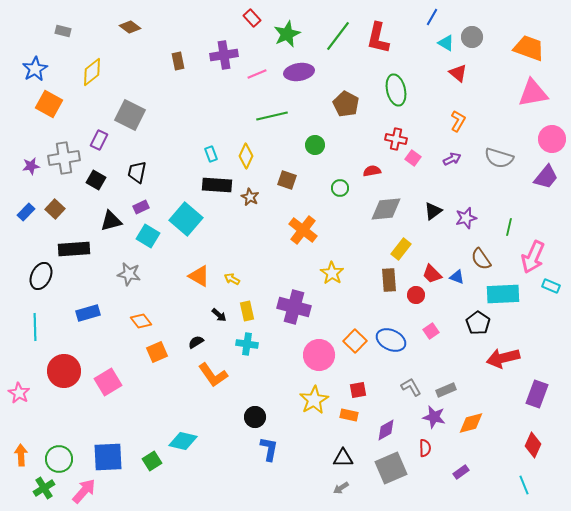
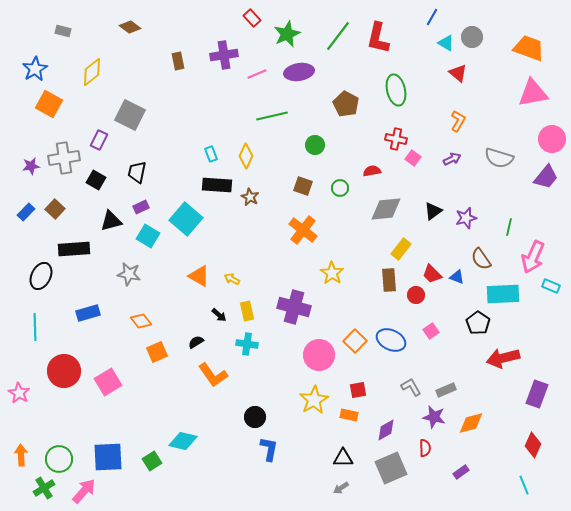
brown square at (287, 180): moved 16 px right, 6 px down
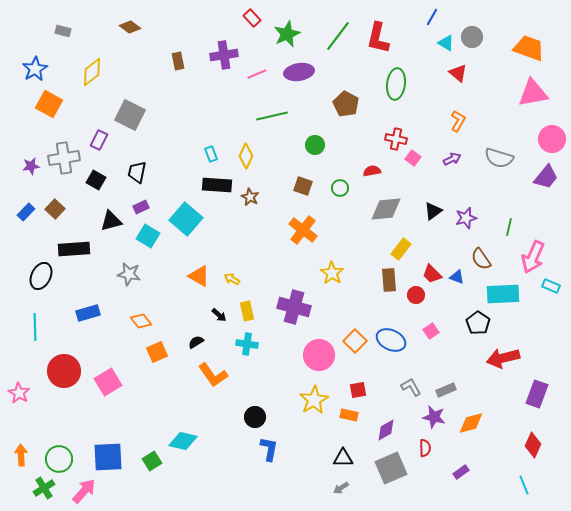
green ellipse at (396, 90): moved 6 px up; rotated 20 degrees clockwise
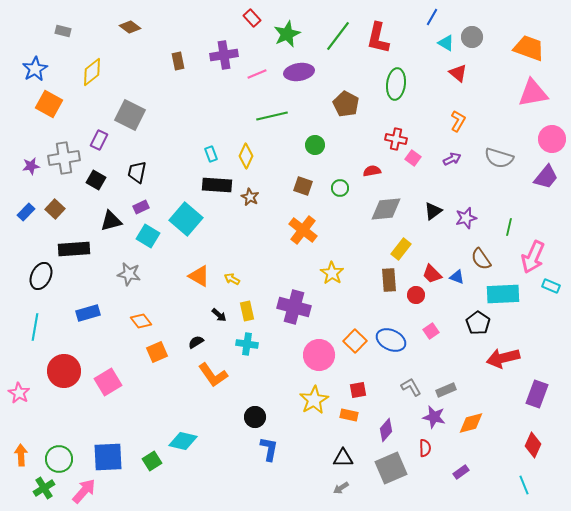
cyan line at (35, 327): rotated 12 degrees clockwise
purple diamond at (386, 430): rotated 20 degrees counterclockwise
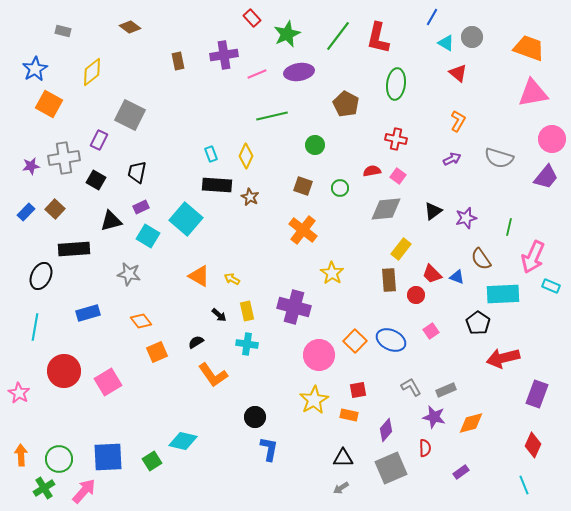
pink square at (413, 158): moved 15 px left, 18 px down
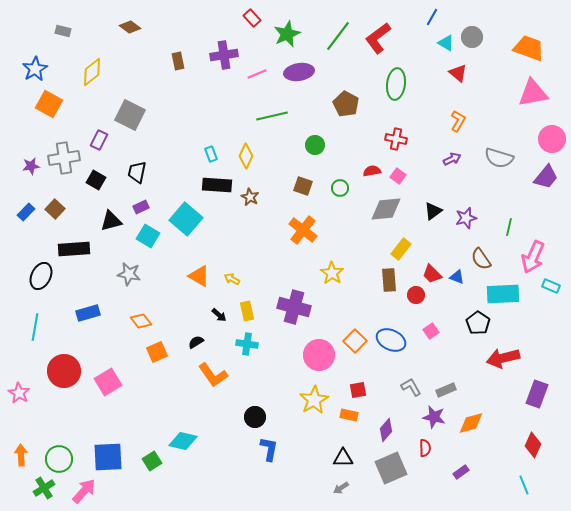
red L-shape at (378, 38): rotated 40 degrees clockwise
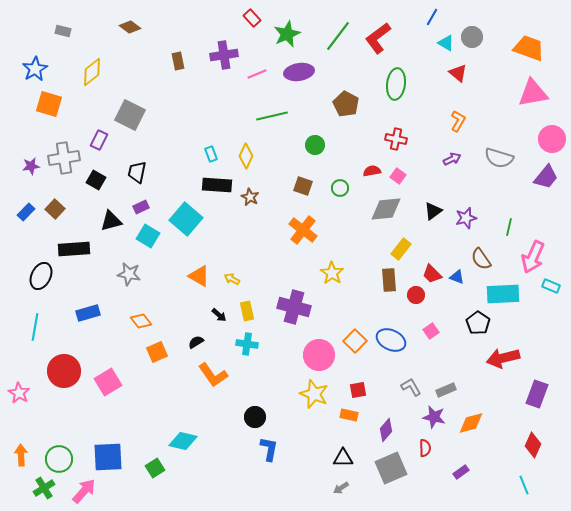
orange square at (49, 104): rotated 12 degrees counterclockwise
yellow star at (314, 400): moved 6 px up; rotated 20 degrees counterclockwise
green square at (152, 461): moved 3 px right, 7 px down
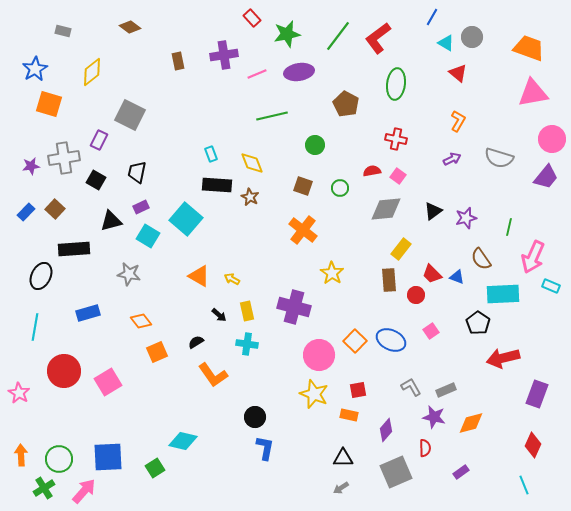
green star at (287, 34): rotated 12 degrees clockwise
yellow diamond at (246, 156): moved 6 px right, 7 px down; rotated 45 degrees counterclockwise
blue L-shape at (269, 449): moved 4 px left, 1 px up
gray square at (391, 468): moved 5 px right, 4 px down
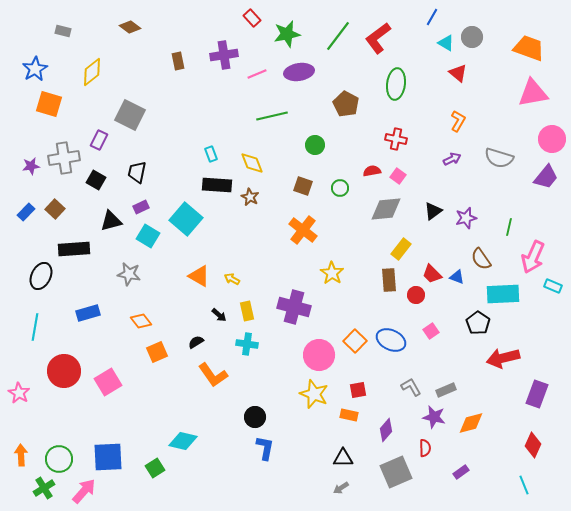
cyan rectangle at (551, 286): moved 2 px right
